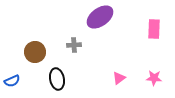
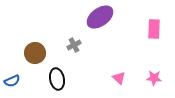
gray cross: rotated 24 degrees counterclockwise
brown circle: moved 1 px down
pink triangle: rotated 40 degrees counterclockwise
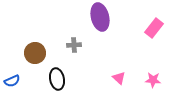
purple ellipse: rotated 68 degrees counterclockwise
pink rectangle: moved 1 px up; rotated 36 degrees clockwise
gray cross: rotated 24 degrees clockwise
pink star: moved 1 px left, 2 px down
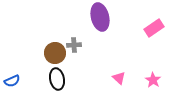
pink rectangle: rotated 18 degrees clockwise
brown circle: moved 20 px right
pink star: rotated 28 degrees clockwise
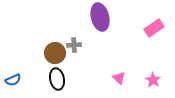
blue semicircle: moved 1 px right, 1 px up
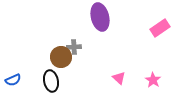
pink rectangle: moved 6 px right
gray cross: moved 2 px down
brown circle: moved 6 px right, 4 px down
black ellipse: moved 6 px left, 2 px down
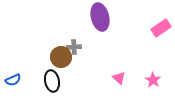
pink rectangle: moved 1 px right
black ellipse: moved 1 px right
